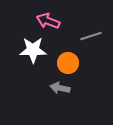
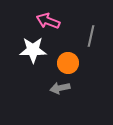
gray line: rotated 60 degrees counterclockwise
gray arrow: rotated 24 degrees counterclockwise
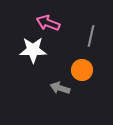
pink arrow: moved 2 px down
orange circle: moved 14 px right, 7 px down
gray arrow: rotated 30 degrees clockwise
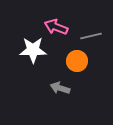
pink arrow: moved 8 px right, 4 px down
gray line: rotated 65 degrees clockwise
orange circle: moved 5 px left, 9 px up
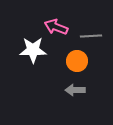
gray line: rotated 10 degrees clockwise
gray arrow: moved 15 px right, 2 px down; rotated 18 degrees counterclockwise
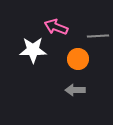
gray line: moved 7 px right
orange circle: moved 1 px right, 2 px up
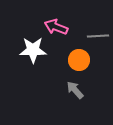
orange circle: moved 1 px right, 1 px down
gray arrow: rotated 48 degrees clockwise
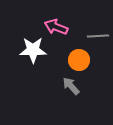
gray arrow: moved 4 px left, 4 px up
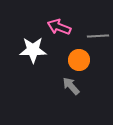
pink arrow: moved 3 px right
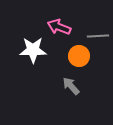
orange circle: moved 4 px up
